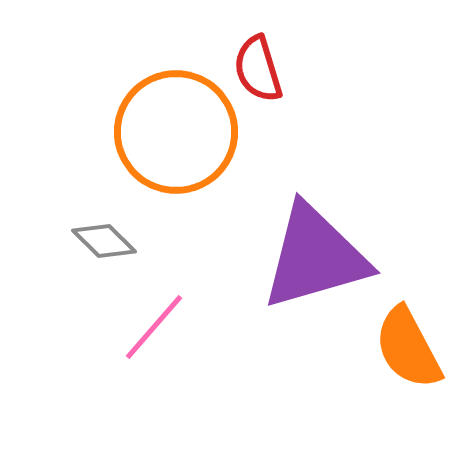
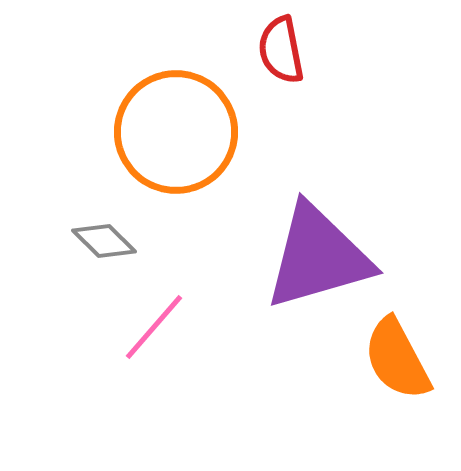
red semicircle: moved 23 px right, 19 px up; rotated 6 degrees clockwise
purple triangle: moved 3 px right
orange semicircle: moved 11 px left, 11 px down
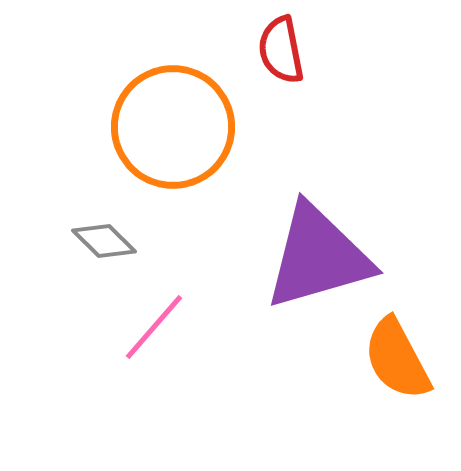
orange circle: moved 3 px left, 5 px up
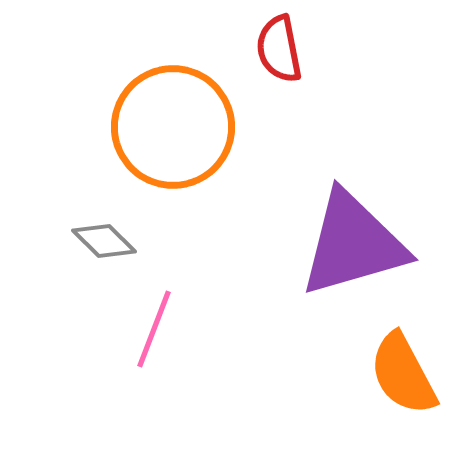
red semicircle: moved 2 px left, 1 px up
purple triangle: moved 35 px right, 13 px up
pink line: moved 2 px down; rotated 20 degrees counterclockwise
orange semicircle: moved 6 px right, 15 px down
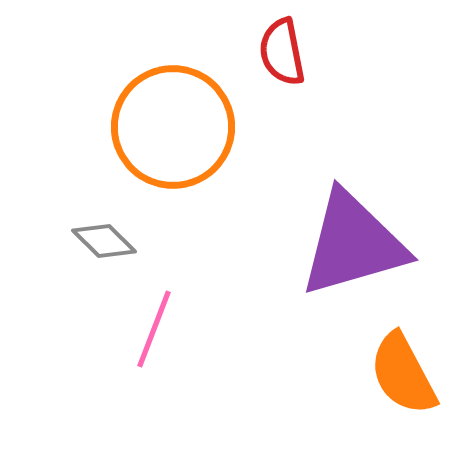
red semicircle: moved 3 px right, 3 px down
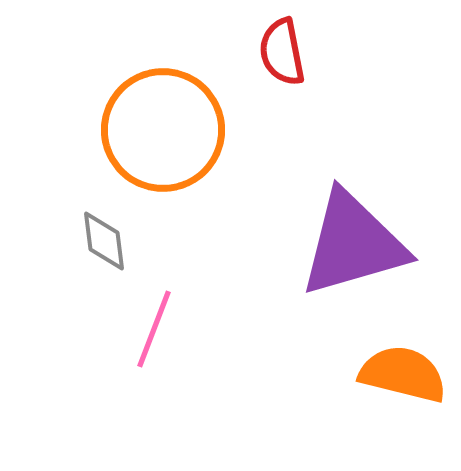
orange circle: moved 10 px left, 3 px down
gray diamond: rotated 38 degrees clockwise
orange semicircle: rotated 132 degrees clockwise
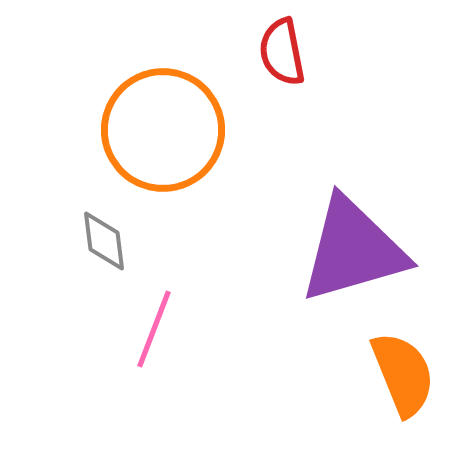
purple triangle: moved 6 px down
orange semicircle: rotated 54 degrees clockwise
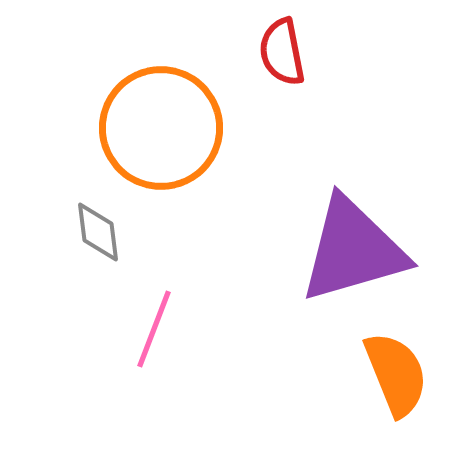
orange circle: moved 2 px left, 2 px up
gray diamond: moved 6 px left, 9 px up
orange semicircle: moved 7 px left
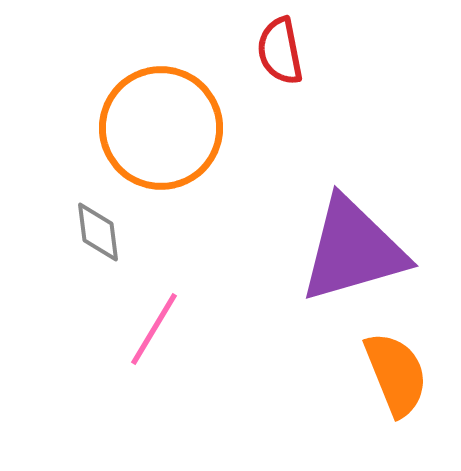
red semicircle: moved 2 px left, 1 px up
pink line: rotated 10 degrees clockwise
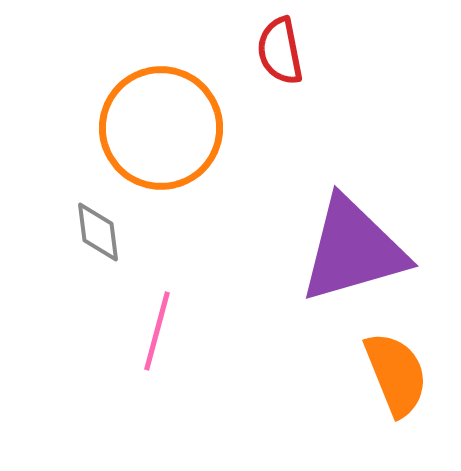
pink line: moved 3 px right, 2 px down; rotated 16 degrees counterclockwise
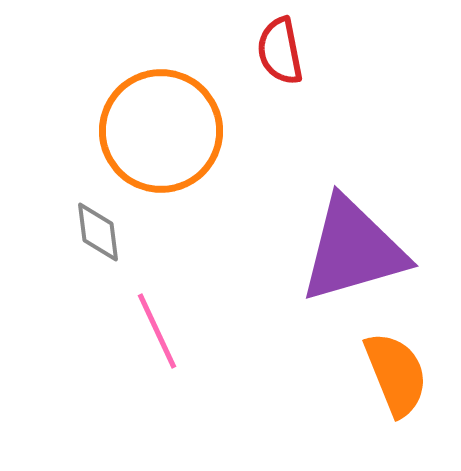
orange circle: moved 3 px down
pink line: rotated 40 degrees counterclockwise
